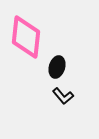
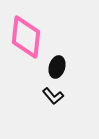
black L-shape: moved 10 px left
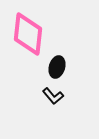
pink diamond: moved 2 px right, 3 px up
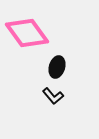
pink diamond: moved 1 px left, 1 px up; rotated 42 degrees counterclockwise
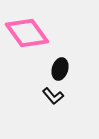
black ellipse: moved 3 px right, 2 px down
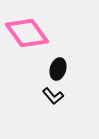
black ellipse: moved 2 px left
